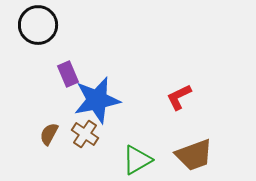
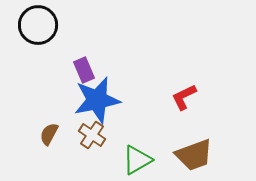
purple rectangle: moved 16 px right, 4 px up
red L-shape: moved 5 px right
brown cross: moved 7 px right, 1 px down
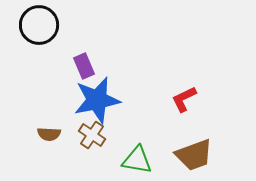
black circle: moved 1 px right
purple rectangle: moved 4 px up
red L-shape: moved 2 px down
brown semicircle: rotated 115 degrees counterclockwise
green triangle: rotated 40 degrees clockwise
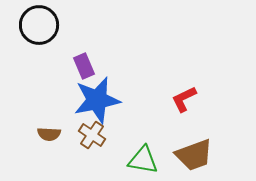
green triangle: moved 6 px right
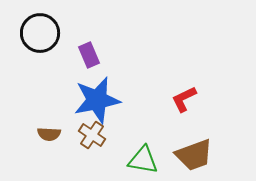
black circle: moved 1 px right, 8 px down
purple rectangle: moved 5 px right, 11 px up
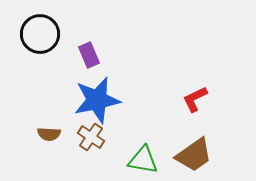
black circle: moved 1 px down
red L-shape: moved 11 px right
brown cross: moved 1 px left, 2 px down
brown trapezoid: rotated 15 degrees counterclockwise
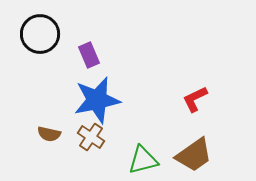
brown semicircle: rotated 10 degrees clockwise
green triangle: rotated 24 degrees counterclockwise
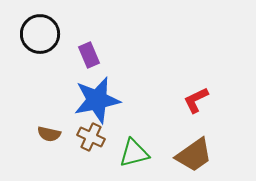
red L-shape: moved 1 px right, 1 px down
brown cross: rotated 8 degrees counterclockwise
green triangle: moved 9 px left, 7 px up
